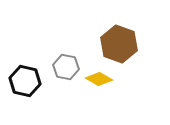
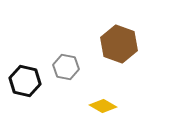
yellow diamond: moved 4 px right, 27 px down
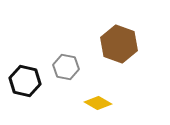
yellow diamond: moved 5 px left, 3 px up
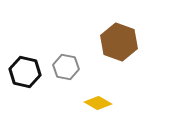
brown hexagon: moved 2 px up
black hexagon: moved 9 px up
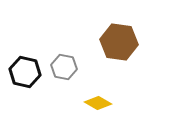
brown hexagon: rotated 12 degrees counterclockwise
gray hexagon: moved 2 px left
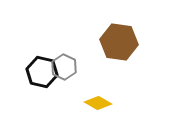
gray hexagon: rotated 15 degrees clockwise
black hexagon: moved 17 px right
